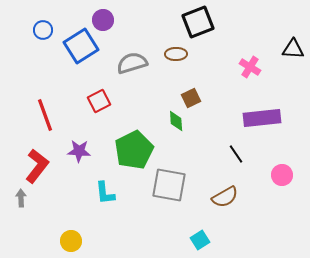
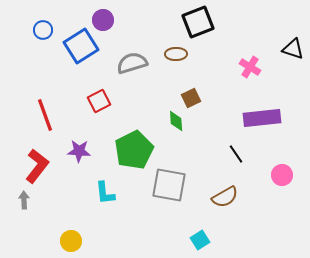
black triangle: rotated 15 degrees clockwise
gray arrow: moved 3 px right, 2 px down
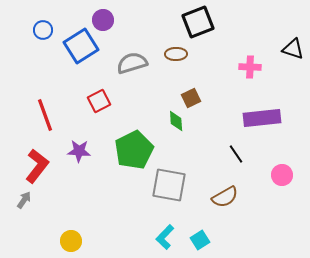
pink cross: rotated 30 degrees counterclockwise
cyan L-shape: moved 60 px right, 44 px down; rotated 50 degrees clockwise
gray arrow: rotated 36 degrees clockwise
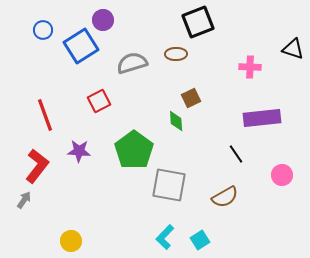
green pentagon: rotated 9 degrees counterclockwise
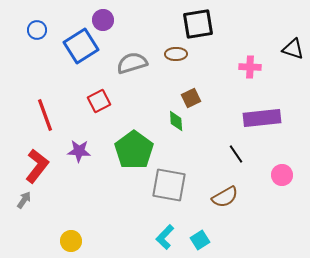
black square: moved 2 px down; rotated 12 degrees clockwise
blue circle: moved 6 px left
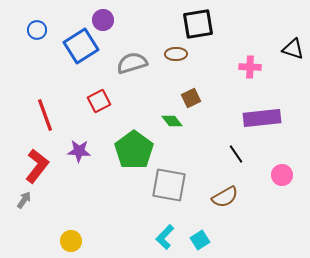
green diamond: moved 4 px left; rotated 35 degrees counterclockwise
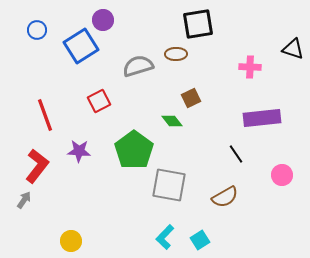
gray semicircle: moved 6 px right, 3 px down
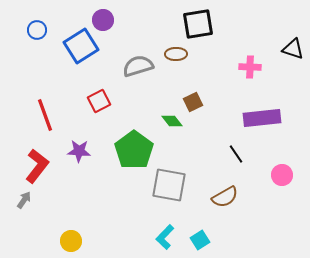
brown square: moved 2 px right, 4 px down
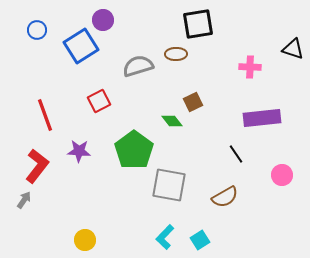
yellow circle: moved 14 px right, 1 px up
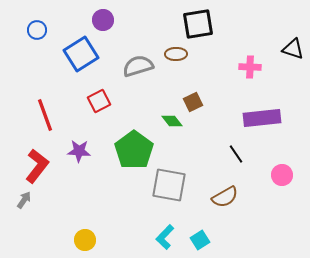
blue square: moved 8 px down
